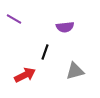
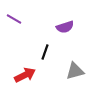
purple semicircle: rotated 12 degrees counterclockwise
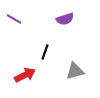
purple semicircle: moved 8 px up
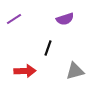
purple line: rotated 63 degrees counterclockwise
black line: moved 3 px right, 4 px up
red arrow: moved 4 px up; rotated 25 degrees clockwise
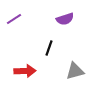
black line: moved 1 px right
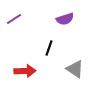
gray triangle: moved 2 px up; rotated 48 degrees clockwise
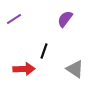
purple semicircle: rotated 144 degrees clockwise
black line: moved 5 px left, 3 px down
red arrow: moved 1 px left, 2 px up
